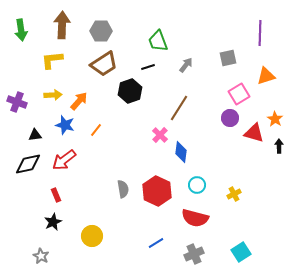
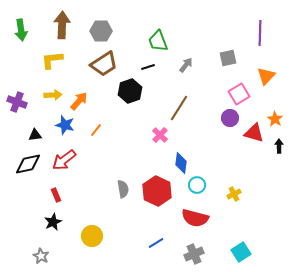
orange triangle: rotated 30 degrees counterclockwise
blue diamond: moved 11 px down
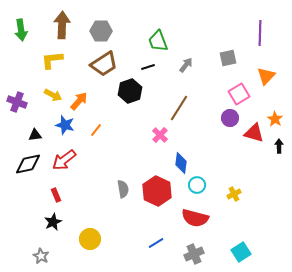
yellow arrow: rotated 30 degrees clockwise
yellow circle: moved 2 px left, 3 px down
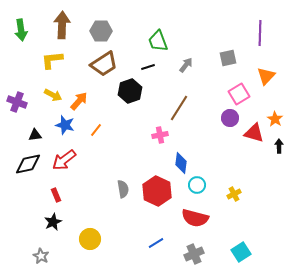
pink cross: rotated 35 degrees clockwise
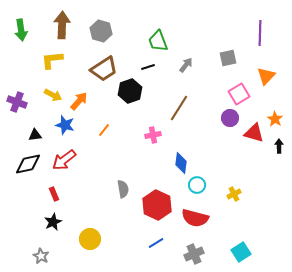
gray hexagon: rotated 15 degrees clockwise
brown trapezoid: moved 5 px down
orange line: moved 8 px right
pink cross: moved 7 px left
red hexagon: moved 14 px down
red rectangle: moved 2 px left, 1 px up
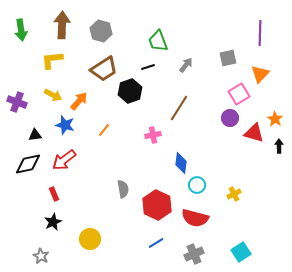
orange triangle: moved 6 px left, 2 px up
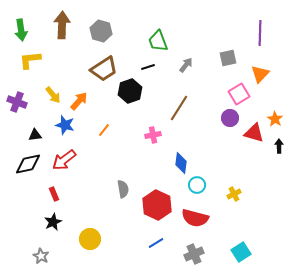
yellow L-shape: moved 22 px left
yellow arrow: rotated 24 degrees clockwise
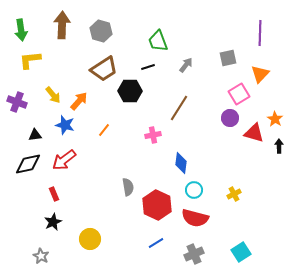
black hexagon: rotated 20 degrees clockwise
cyan circle: moved 3 px left, 5 px down
gray semicircle: moved 5 px right, 2 px up
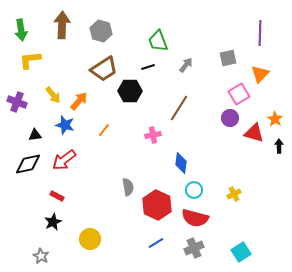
red rectangle: moved 3 px right, 2 px down; rotated 40 degrees counterclockwise
gray cross: moved 6 px up
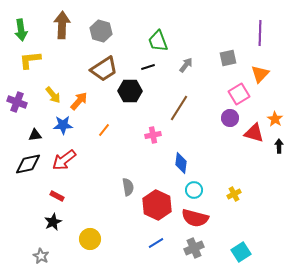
blue star: moved 2 px left; rotated 18 degrees counterclockwise
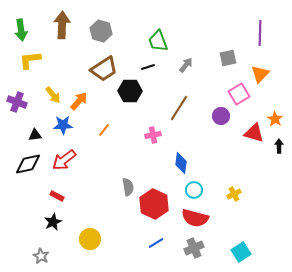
purple circle: moved 9 px left, 2 px up
red hexagon: moved 3 px left, 1 px up
